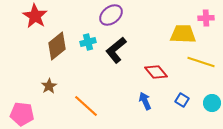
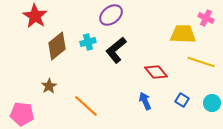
pink cross: rotated 28 degrees clockwise
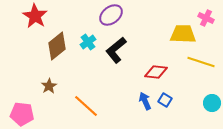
cyan cross: rotated 21 degrees counterclockwise
red diamond: rotated 45 degrees counterclockwise
blue square: moved 17 px left
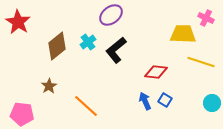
red star: moved 17 px left, 6 px down
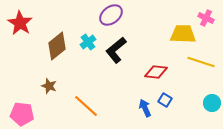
red star: moved 2 px right, 1 px down
brown star: rotated 21 degrees counterclockwise
blue arrow: moved 7 px down
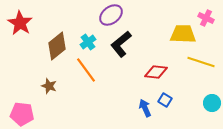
black L-shape: moved 5 px right, 6 px up
orange line: moved 36 px up; rotated 12 degrees clockwise
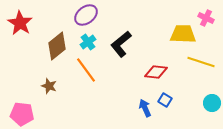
purple ellipse: moved 25 px left
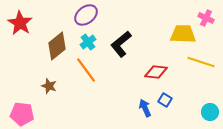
cyan circle: moved 2 px left, 9 px down
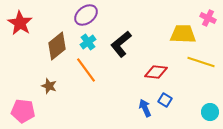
pink cross: moved 2 px right
pink pentagon: moved 1 px right, 3 px up
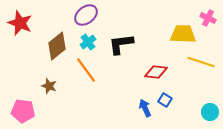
red star: rotated 10 degrees counterclockwise
black L-shape: rotated 32 degrees clockwise
